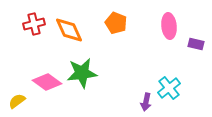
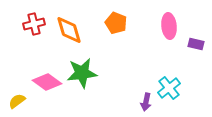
orange diamond: rotated 8 degrees clockwise
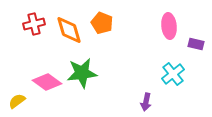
orange pentagon: moved 14 px left
cyan cross: moved 4 px right, 14 px up
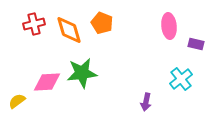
cyan cross: moved 8 px right, 5 px down
pink diamond: rotated 40 degrees counterclockwise
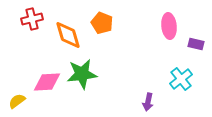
red cross: moved 2 px left, 5 px up
orange diamond: moved 1 px left, 5 px down
green star: moved 1 px down
purple arrow: moved 2 px right
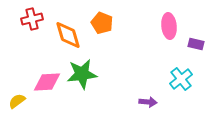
purple arrow: rotated 96 degrees counterclockwise
